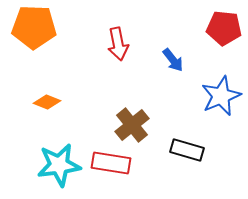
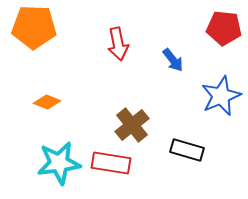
cyan star: moved 2 px up
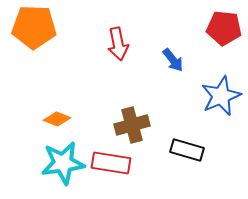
orange diamond: moved 10 px right, 17 px down
brown cross: rotated 24 degrees clockwise
cyan star: moved 4 px right
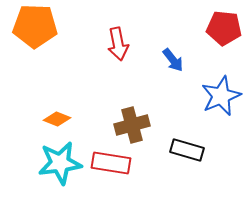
orange pentagon: moved 1 px right, 1 px up
cyan star: moved 3 px left
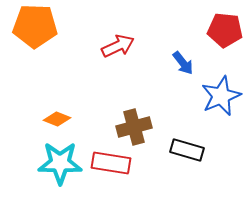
red pentagon: moved 1 px right, 2 px down
red arrow: moved 2 px down; rotated 104 degrees counterclockwise
blue arrow: moved 10 px right, 3 px down
brown cross: moved 2 px right, 2 px down
cyan star: rotated 9 degrees clockwise
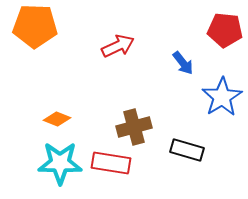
blue star: moved 1 px right, 1 px down; rotated 9 degrees counterclockwise
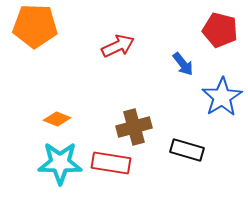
red pentagon: moved 5 px left; rotated 8 degrees clockwise
blue arrow: moved 1 px down
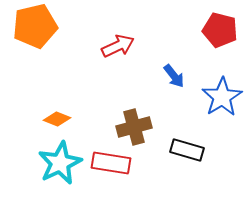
orange pentagon: rotated 15 degrees counterclockwise
blue arrow: moved 9 px left, 12 px down
cyan star: rotated 27 degrees counterclockwise
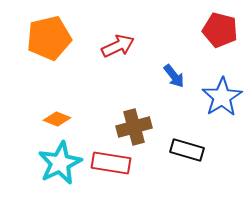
orange pentagon: moved 14 px right, 12 px down
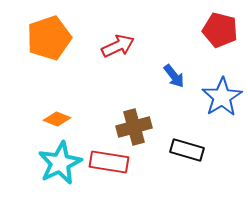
orange pentagon: rotated 6 degrees counterclockwise
red rectangle: moved 2 px left, 1 px up
